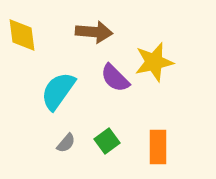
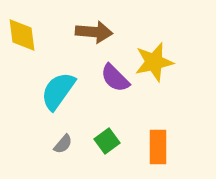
gray semicircle: moved 3 px left, 1 px down
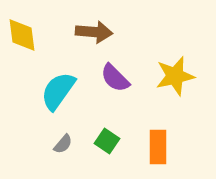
yellow star: moved 21 px right, 14 px down
green square: rotated 20 degrees counterclockwise
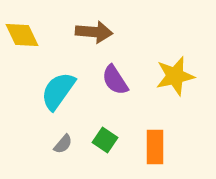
yellow diamond: rotated 18 degrees counterclockwise
purple semicircle: moved 2 px down; rotated 12 degrees clockwise
green square: moved 2 px left, 1 px up
orange rectangle: moved 3 px left
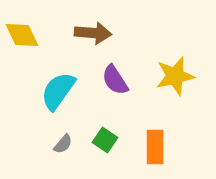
brown arrow: moved 1 px left, 1 px down
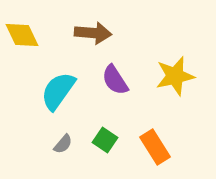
orange rectangle: rotated 32 degrees counterclockwise
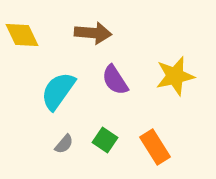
gray semicircle: moved 1 px right
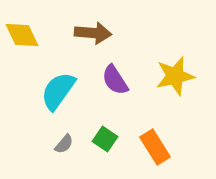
green square: moved 1 px up
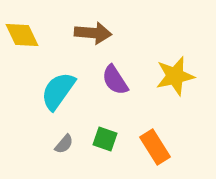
green square: rotated 15 degrees counterclockwise
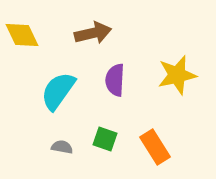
brown arrow: rotated 18 degrees counterclockwise
yellow star: moved 2 px right, 1 px up
purple semicircle: rotated 36 degrees clockwise
gray semicircle: moved 2 px left, 3 px down; rotated 120 degrees counterclockwise
